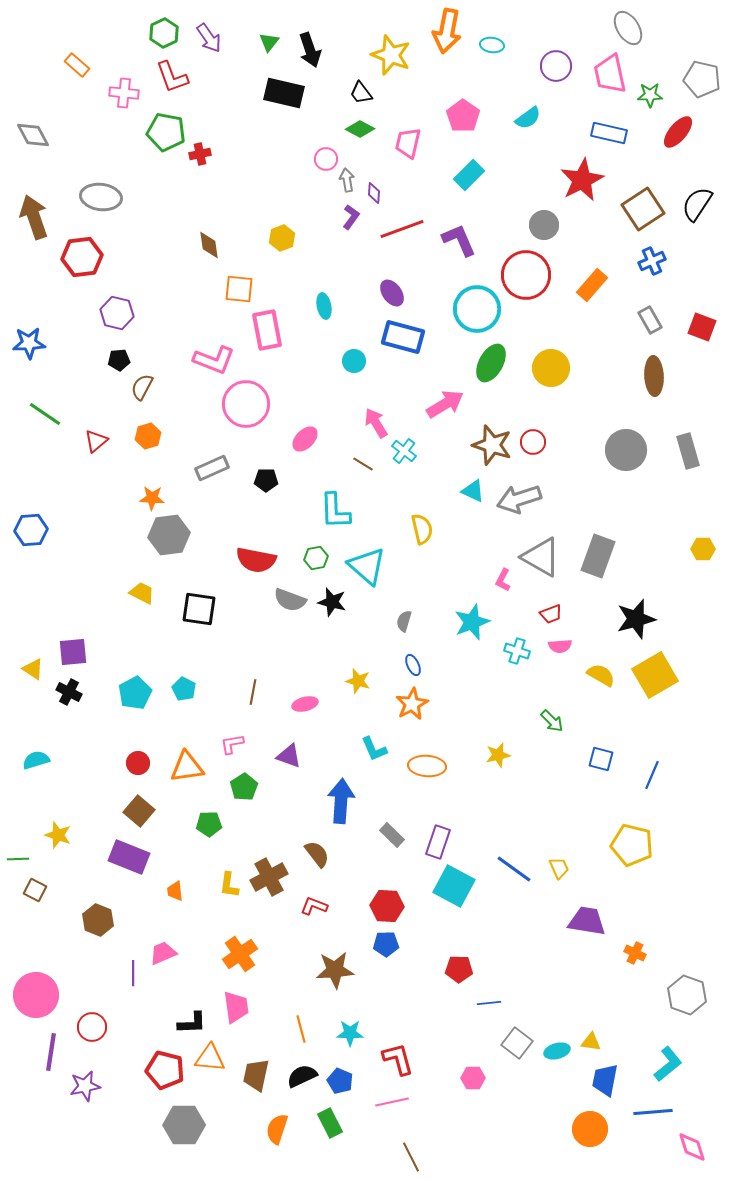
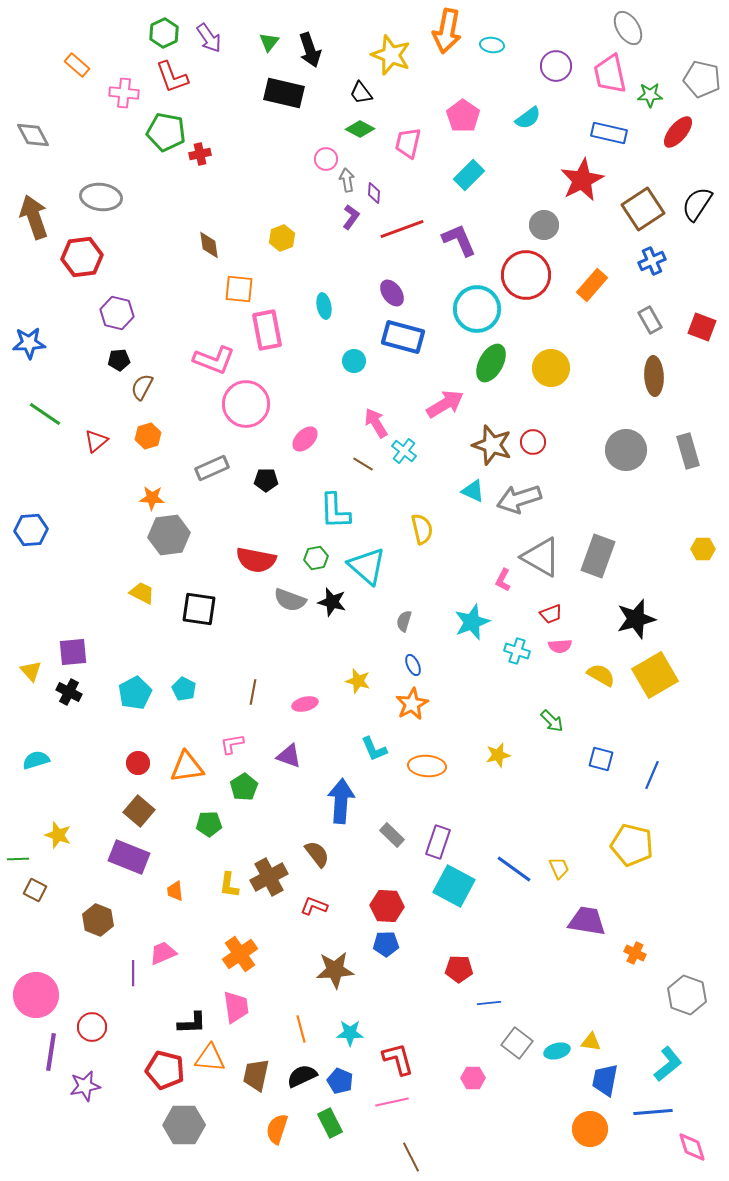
yellow triangle at (33, 669): moved 2 px left, 2 px down; rotated 15 degrees clockwise
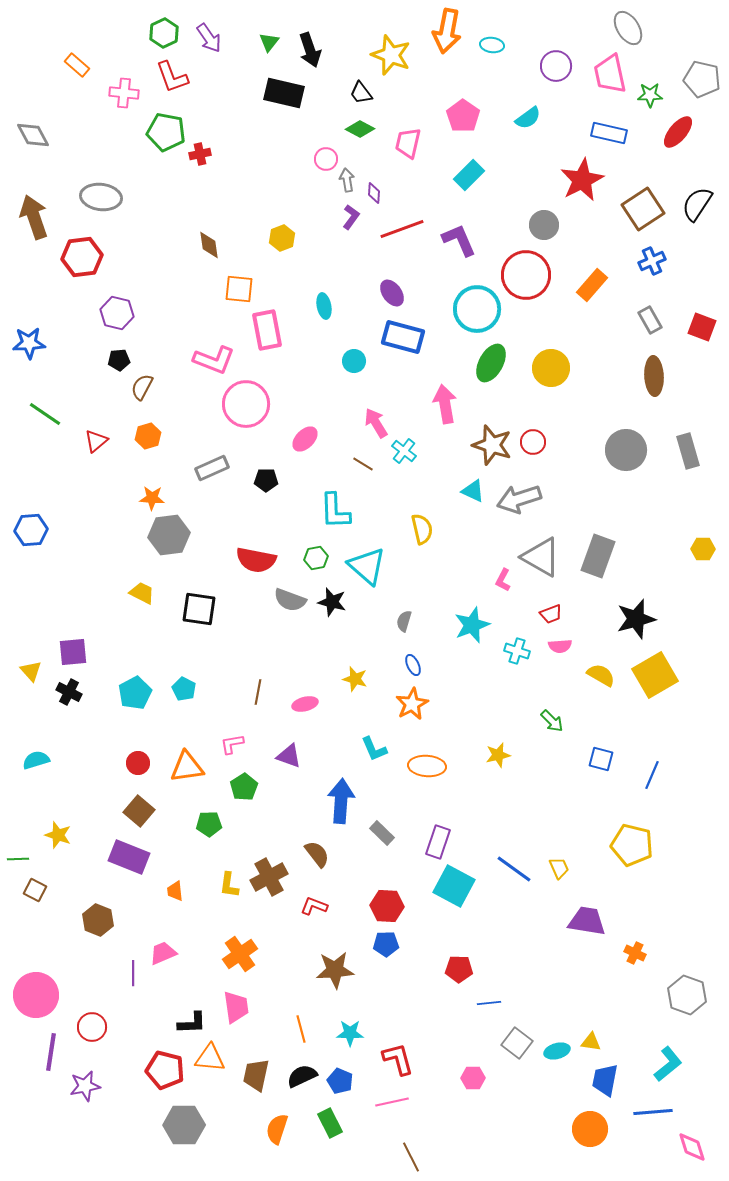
pink arrow at (445, 404): rotated 69 degrees counterclockwise
cyan star at (472, 622): moved 3 px down
yellow star at (358, 681): moved 3 px left, 2 px up
brown line at (253, 692): moved 5 px right
gray rectangle at (392, 835): moved 10 px left, 2 px up
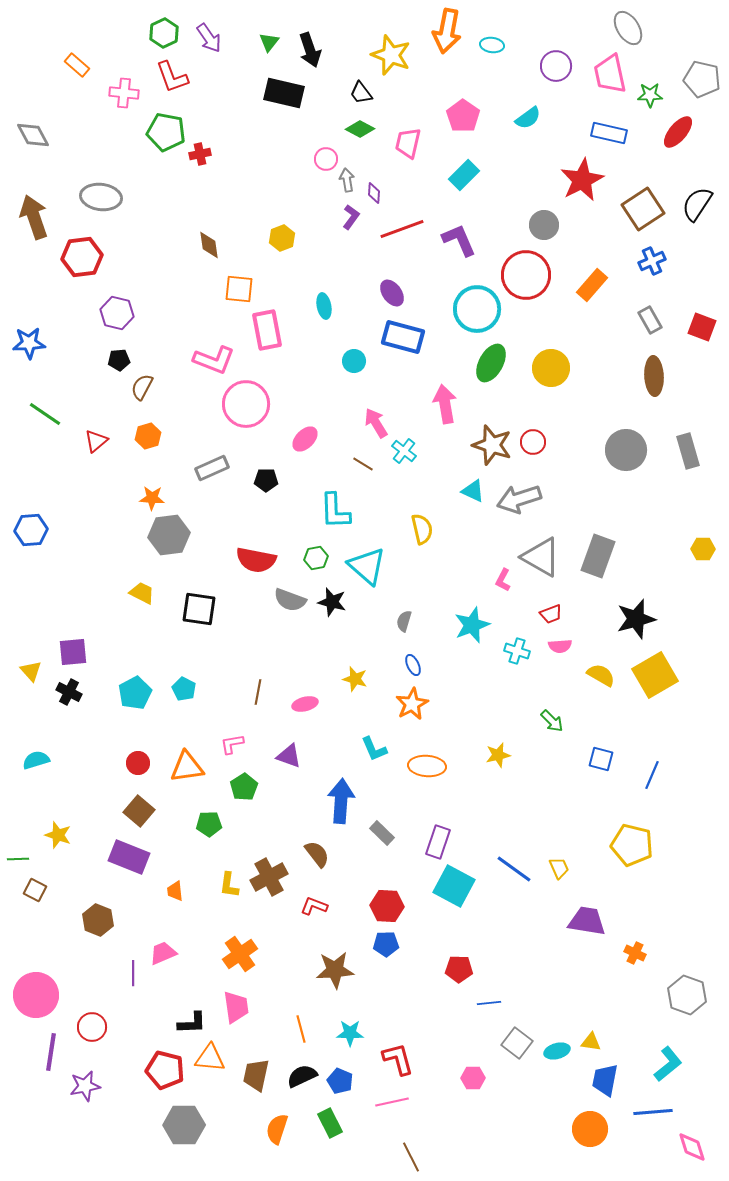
cyan rectangle at (469, 175): moved 5 px left
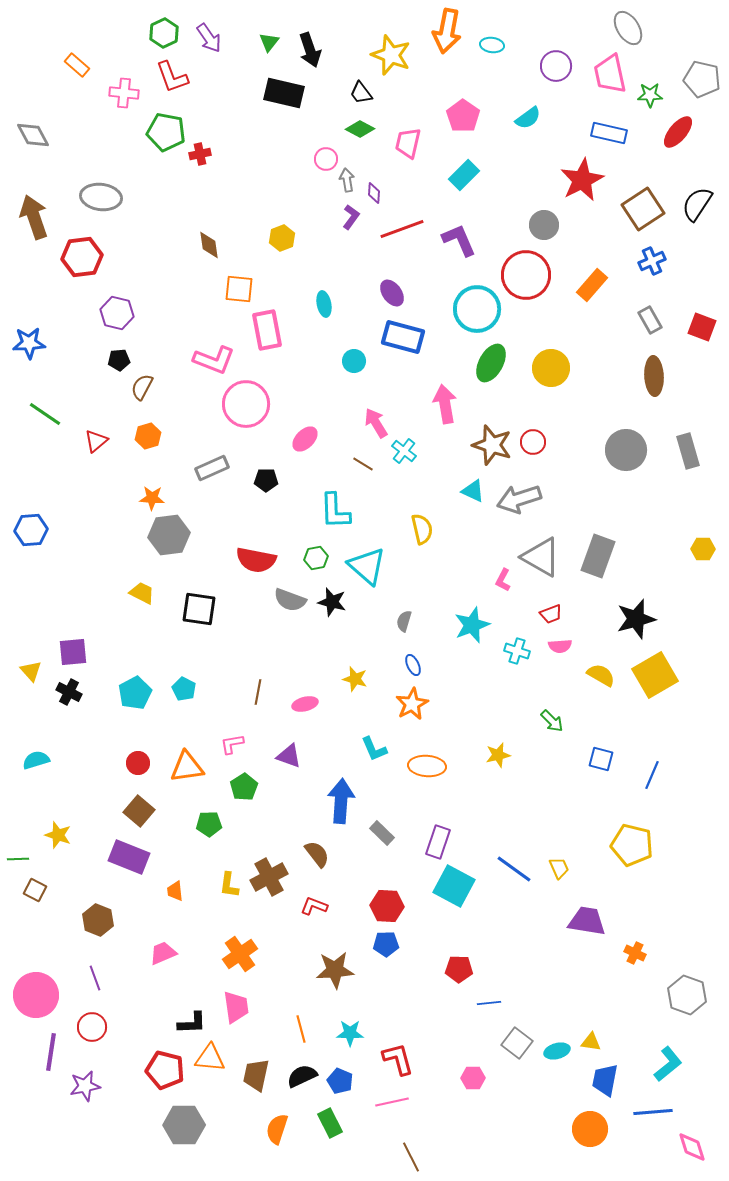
cyan ellipse at (324, 306): moved 2 px up
purple line at (133, 973): moved 38 px left, 5 px down; rotated 20 degrees counterclockwise
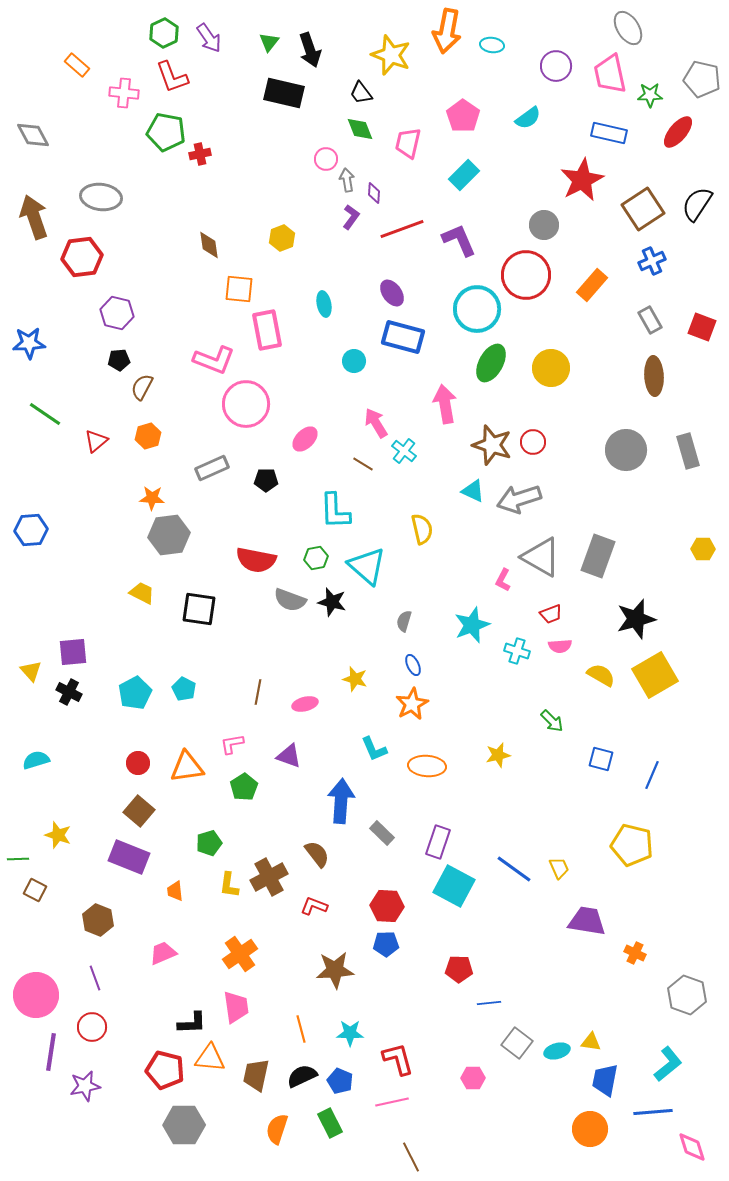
green diamond at (360, 129): rotated 40 degrees clockwise
green pentagon at (209, 824): moved 19 px down; rotated 15 degrees counterclockwise
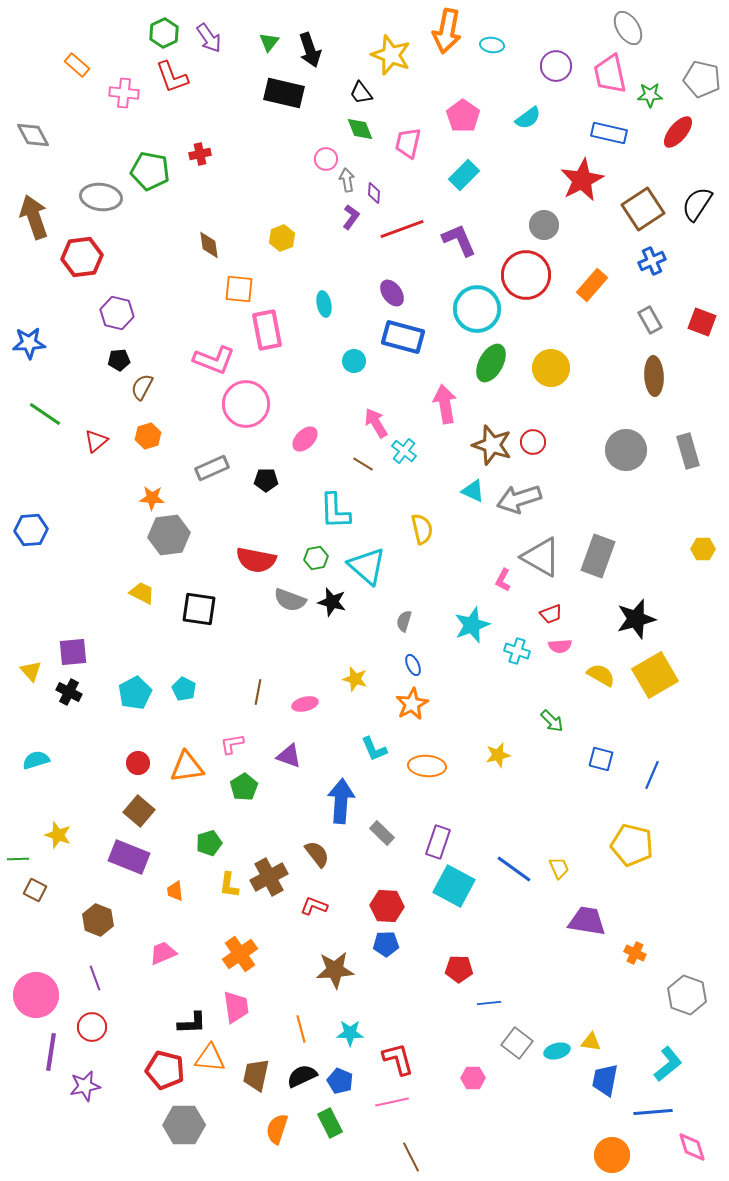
green pentagon at (166, 132): moved 16 px left, 39 px down
red square at (702, 327): moved 5 px up
orange circle at (590, 1129): moved 22 px right, 26 px down
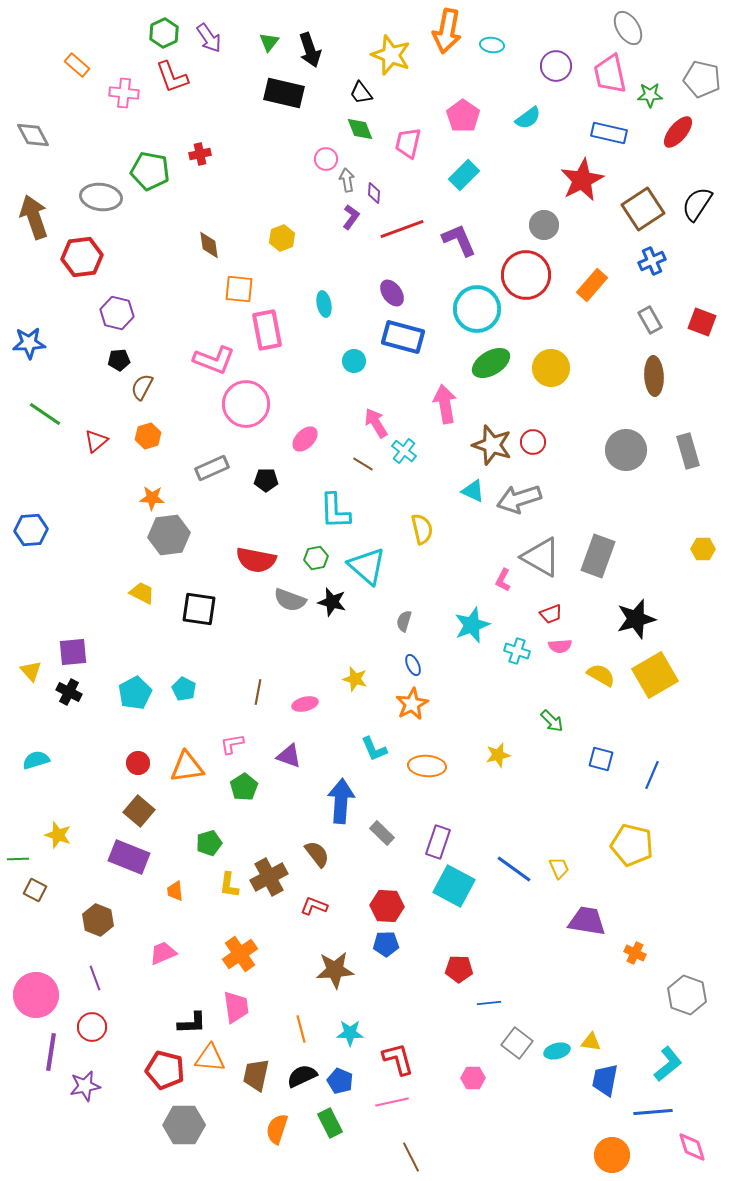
green ellipse at (491, 363): rotated 30 degrees clockwise
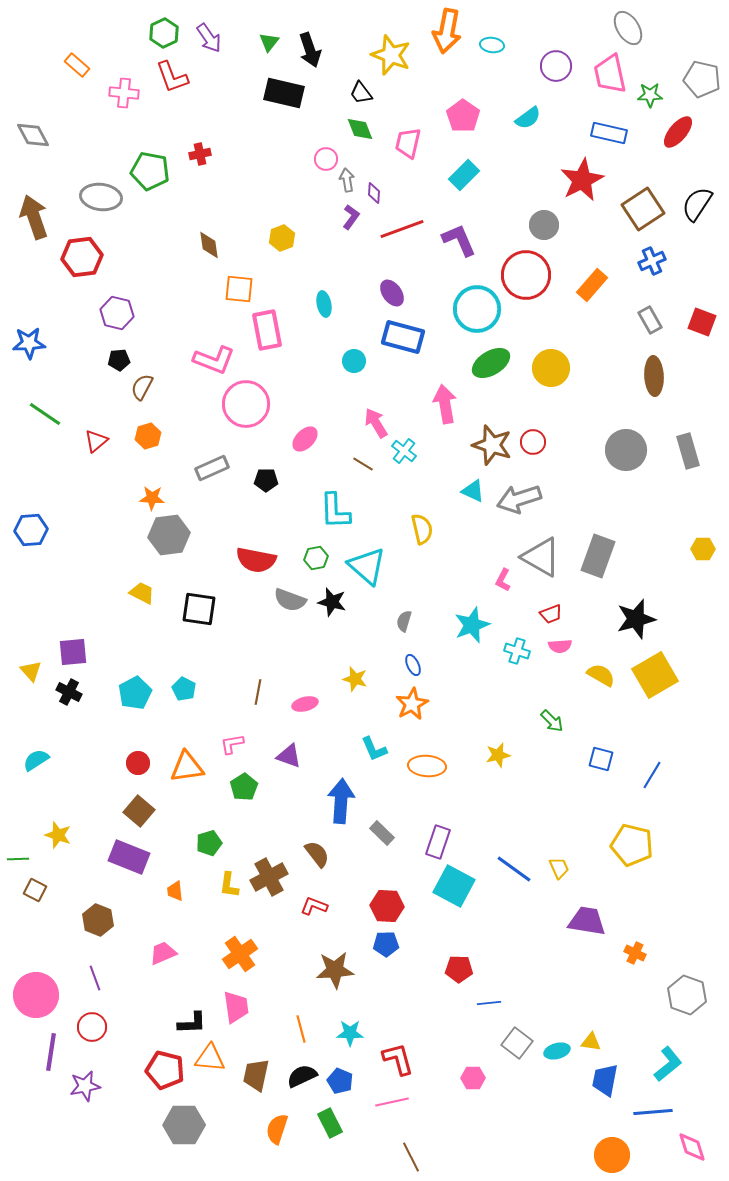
cyan semicircle at (36, 760): rotated 16 degrees counterclockwise
blue line at (652, 775): rotated 8 degrees clockwise
